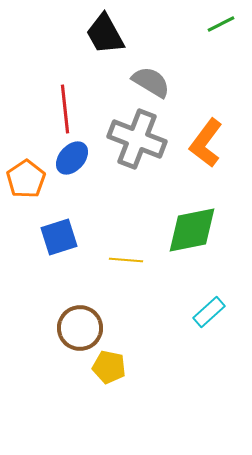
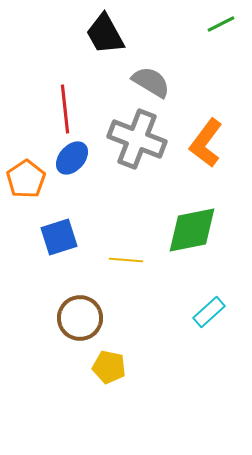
brown circle: moved 10 px up
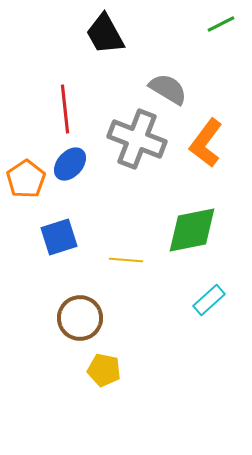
gray semicircle: moved 17 px right, 7 px down
blue ellipse: moved 2 px left, 6 px down
cyan rectangle: moved 12 px up
yellow pentagon: moved 5 px left, 3 px down
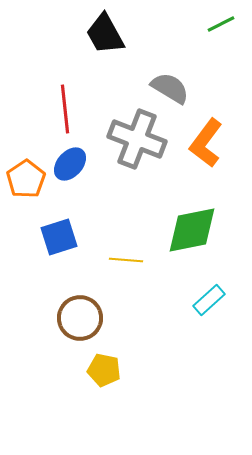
gray semicircle: moved 2 px right, 1 px up
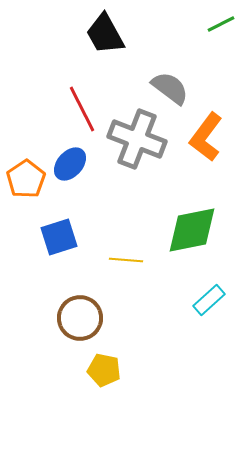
gray semicircle: rotated 6 degrees clockwise
red line: moved 17 px right; rotated 21 degrees counterclockwise
orange L-shape: moved 6 px up
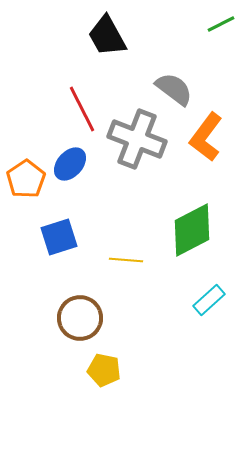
black trapezoid: moved 2 px right, 2 px down
gray semicircle: moved 4 px right, 1 px down
green diamond: rotated 16 degrees counterclockwise
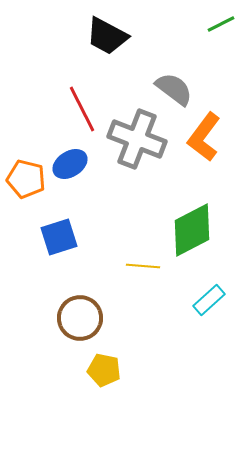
black trapezoid: rotated 33 degrees counterclockwise
orange L-shape: moved 2 px left
blue ellipse: rotated 16 degrees clockwise
orange pentagon: rotated 24 degrees counterclockwise
yellow line: moved 17 px right, 6 px down
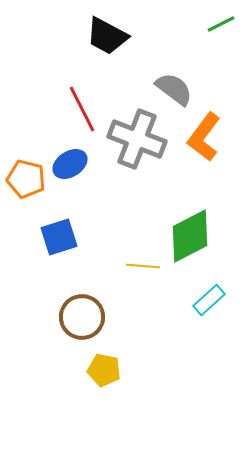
green diamond: moved 2 px left, 6 px down
brown circle: moved 2 px right, 1 px up
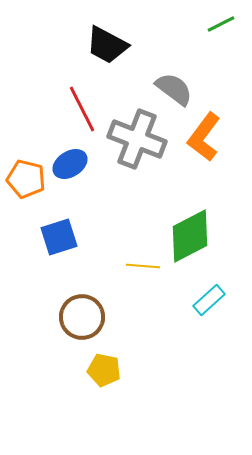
black trapezoid: moved 9 px down
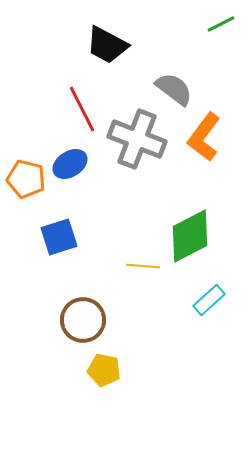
brown circle: moved 1 px right, 3 px down
